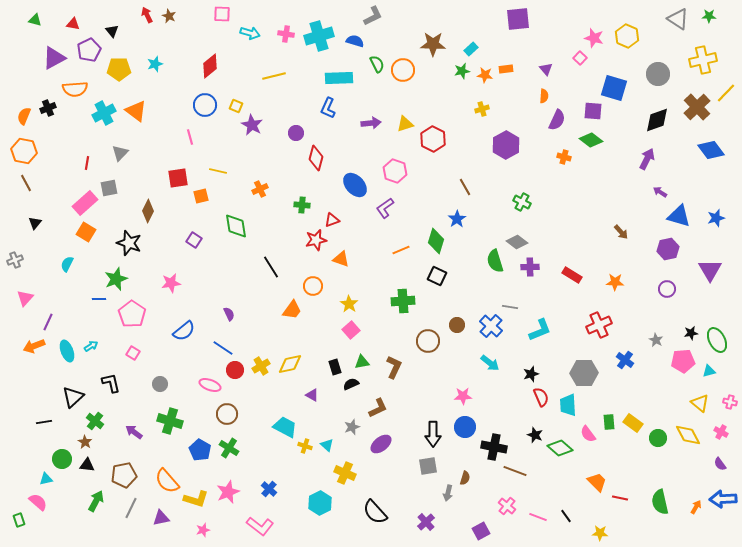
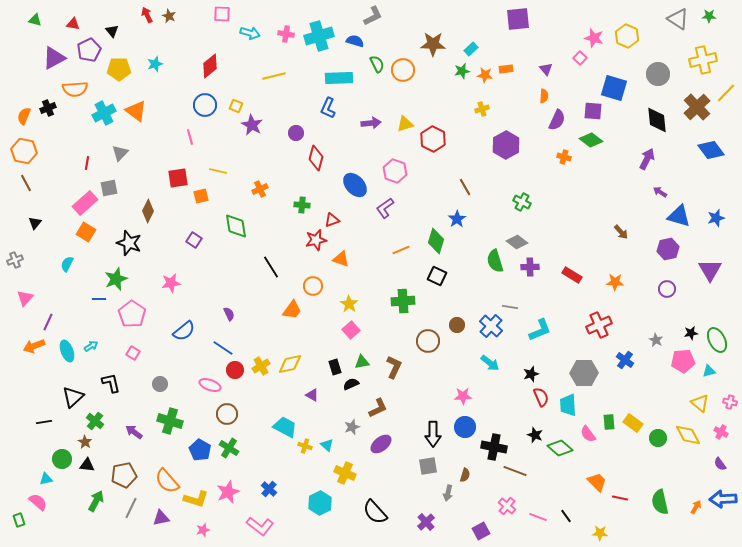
black diamond at (657, 120): rotated 76 degrees counterclockwise
brown semicircle at (465, 478): moved 3 px up
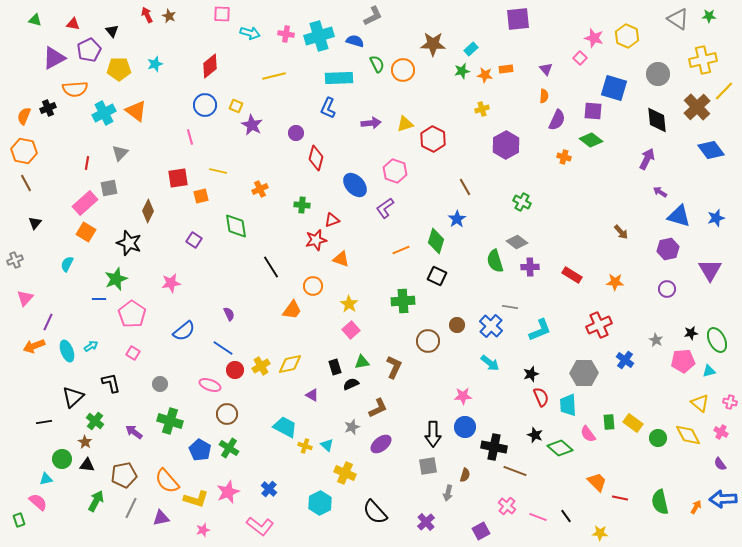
yellow line at (726, 93): moved 2 px left, 2 px up
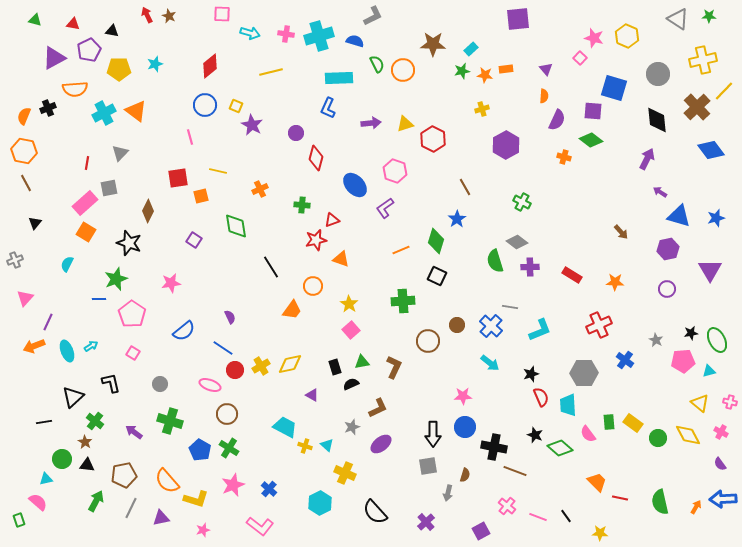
black triangle at (112, 31): rotated 40 degrees counterclockwise
yellow line at (274, 76): moved 3 px left, 4 px up
purple semicircle at (229, 314): moved 1 px right, 3 px down
pink star at (228, 492): moved 5 px right, 7 px up
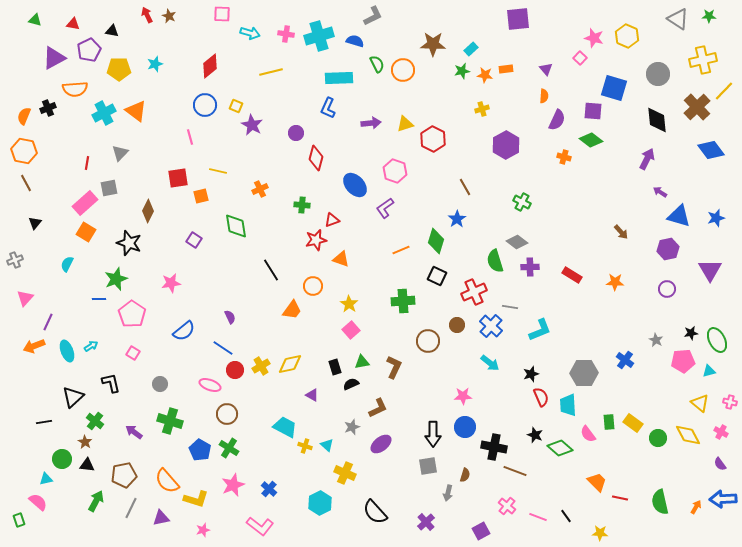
black line at (271, 267): moved 3 px down
red cross at (599, 325): moved 125 px left, 33 px up
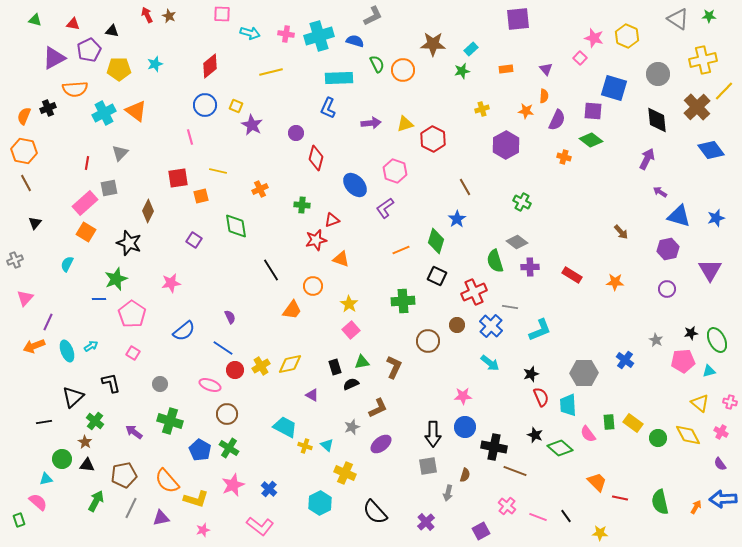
orange star at (485, 75): moved 41 px right, 36 px down
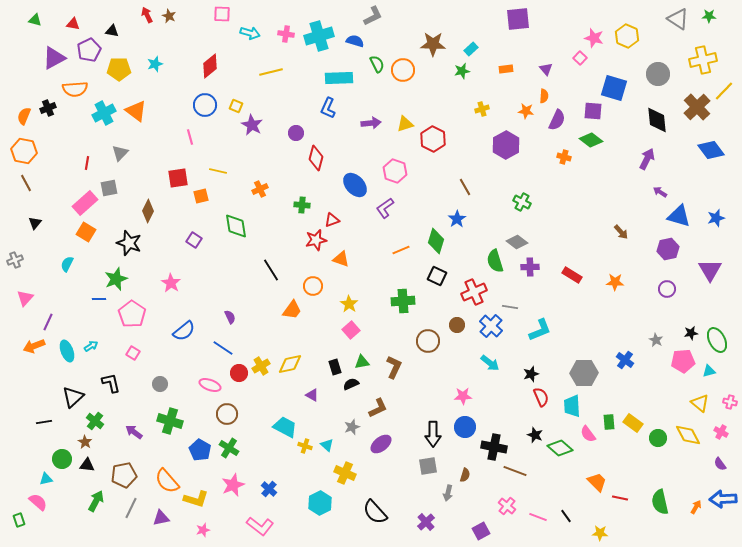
pink star at (171, 283): rotated 30 degrees counterclockwise
red circle at (235, 370): moved 4 px right, 3 px down
cyan trapezoid at (568, 405): moved 4 px right, 1 px down
